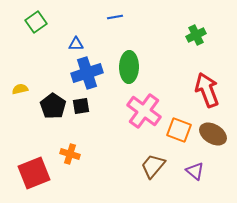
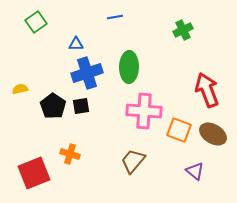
green cross: moved 13 px left, 5 px up
pink cross: rotated 32 degrees counterclockwise
brown trapezoid: moved 20 px left, 5 px up
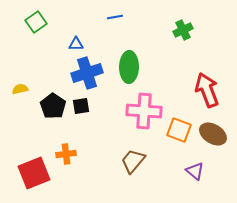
orange cross: moved 4 px left; rotated 24 degrees counterclockwise
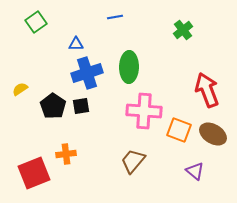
green cross: rotated 12 degrees counterclockwise
yellow semicircle: rotated 21 degrees counterclockwise
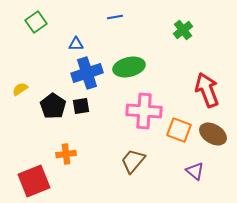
green ellipse: rotated 76 degrees clockwise
red square: moved 8 px down
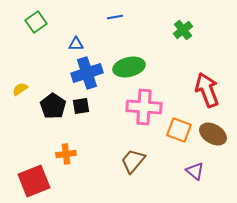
pink cross: moved 4 px up
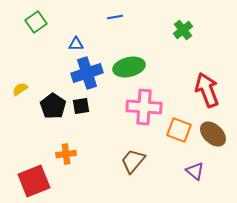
brown ellipse: rotated 12 degrees clockwise
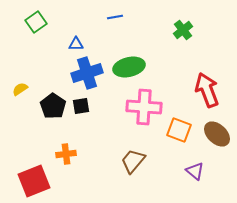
brown ellipse: moved 4 px right
